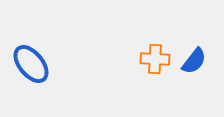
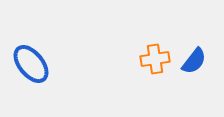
orange cross: rotated 12 degrees counterclockwise
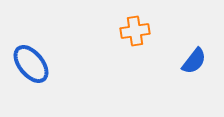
orange cross: moved 20 px left, 28 px up
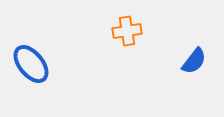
orange cross: moved 8 px left
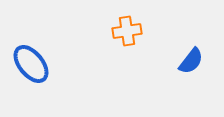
blue semicircle: moved 3 px left
